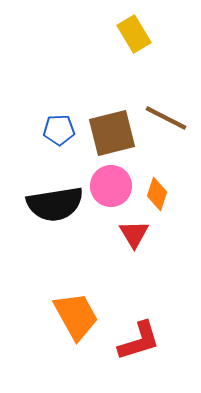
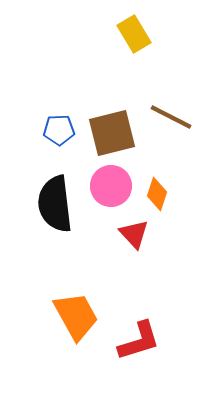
brown line: moved 5 px right, 1 px up
black semicircle: rotated 92 degrees clockwise
red triangle: rotated 12 degrees counterclockwise
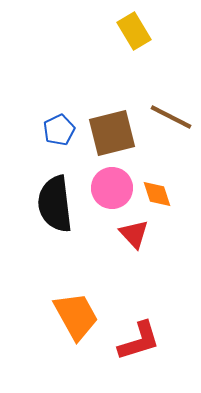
yellow rectangle: moved 3 px up
blue pentagon: rotated 24 degrees counterclockwise
pink circle: moved 1 px right, 2 px down
orange diamond: rotated 36 degrees counterclockwise
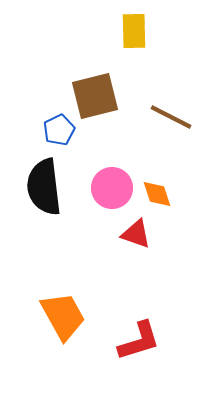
yellow rectangle: rotated 30 degrees clockwise
brown square: moved 17 px left, 37 px up
black semicircle: moved 11 px left, 17 px up
red triangle: moved 2 px right; rotated 28 degrees counterclockwise
orange trapezoid: moved 13 px left
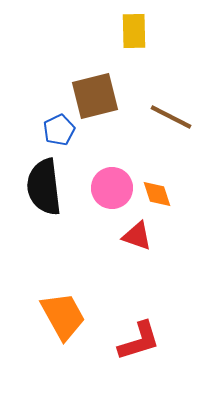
red triangle: moved 1 px right, 2 px down
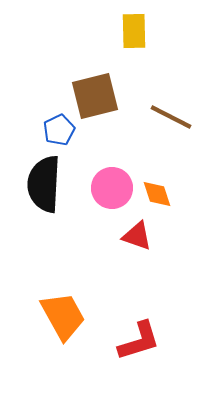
black semicircle: moved 3 px up; rotated 10 degrees clockwise
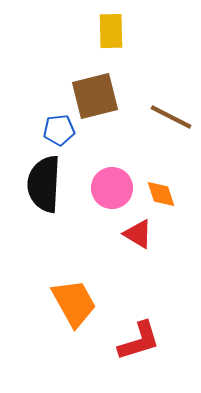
yellow rectangle: moved 23 px left
blue pentagon: rotated 20 degrees clockwise
orange diamond: moved 4 px right
red triangle: moved 1 px right, 2 px up; rotated 12 degrees clockwise
orange trapezoid: moved 11 px right, 13 px up
